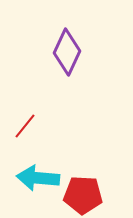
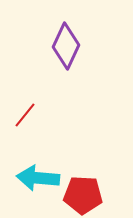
purple diamond: moved 1 px left, 6 px up
red line: moved 11 px up
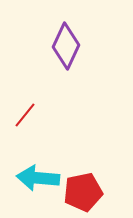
red pentagon: moved 3 px up; rotated 15 degrees counterclockwise
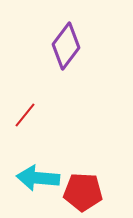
purple diamond: rotated 12 degrees clockwise
red pentagon: rotated 15 degrees clockwise
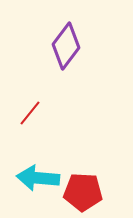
red line: moved 5 px right, 2 px up
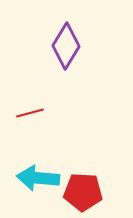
purple diamond: rotated 6 degrees counterclockwise
red line: rotated 36 degrees clockwise
